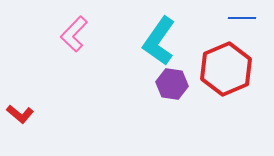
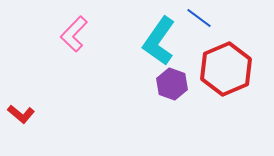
blue line: moved 43 px left; rotated 36 degrees clockwise
purple hexagon: rotated 12 degrees clockwise
red L-shape: moved 1 px right
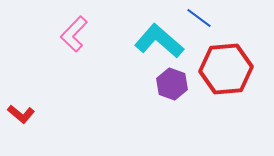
cyan L-shape: rotated 96 degrees clockwise
red hexagon: rotated 18 degrees clockwise
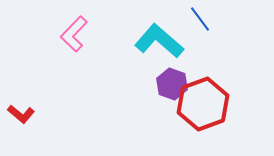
blue line: moved 1 px right, 1 px down; rotated 16 degrees clockwise
red hexagon: moved 23 px left, 35 px down; rotated 15 degrees counterclockwise
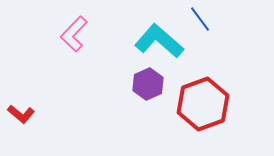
purple hexagon: moved 24 px left; rotated 16 degrees clockwise
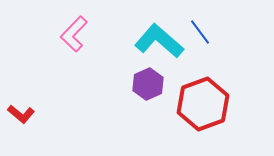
blue line: moved 13 px down
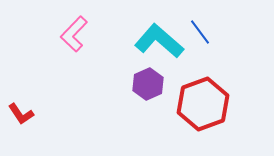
red L-shape: rotated 16 degrees clockwise
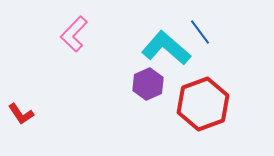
cyan L-shape: moved 7 px right, 7 px down
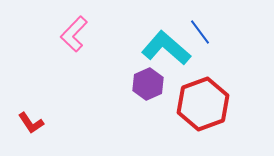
red L-shape: moved 10 px right, 9 px down
